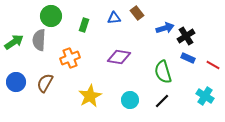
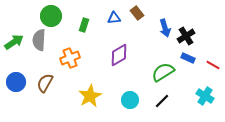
blue arrow: rotated 90 degrees clockwise
purple diamond: moved 2 px up; rotated 40 degrees counterclockwise
green semicircle: rotated 75 degrees clockwise
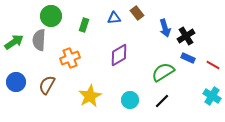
brown semicircle: moved 2 px right, 2 px down
cyan cross: moved 7 px right
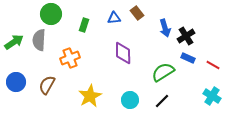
green circle: moved 2 px up
purple diamond: moved 4 px right, 2 px up; rotated 60 degrees counterclockwise
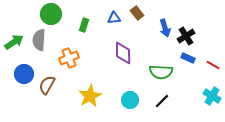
orange cross: moved 1 px left
green semicircle: moved 2 px left; rotated 145 degrees counterclockwise
blue circle: moved 8 px right, 8 px up
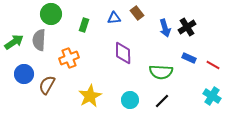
black cross: moved 1 px right, 9 px up
blue rectangle: moved 1 px right
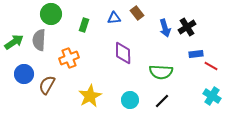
blue rectangle: moved 7 px right, 4 px up; rotated 32 degrees counterclockwise
red line: moved 2 px left, 1 px down
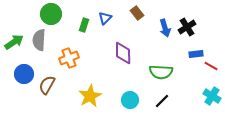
blue triangle: moved 9 px left; rotated 40 degrees counterclockwise
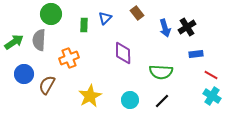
green rectangle: rotated 16 degrees counterclockwise
red line: moved 9 px down
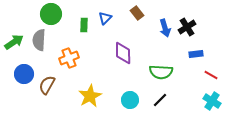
cyan cross: moved 5 px down
black line: moved 2 px left, 1 px up
